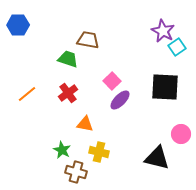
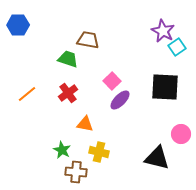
brown cross: rotated 10 degrees counterclockwise
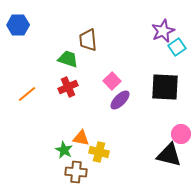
purple star: rotated 20 degrees clockwise
brown trapezoid: rotated 105 degrees counterclockwise
red cross: moved 6 px up; rotated 12 degrees clockwise
orange triangle: moved 4 px left, 14 px down
green star: moved 2 px right
black triangle: moved 12 px right, 3 px up
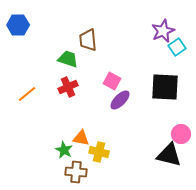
pink square: rotated 18 degrees counterclockwise
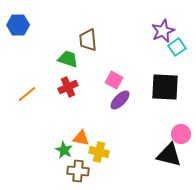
pink square: moved 2 px right, 1 px up
brown cross: moved 2 px right, 1 px up
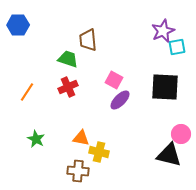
cyan square: rotated 24 degrees clockwise
orange line: moved 2 px up; rotated 18 degrees counterclockwise
green star: moved 28 px left, 11 px up
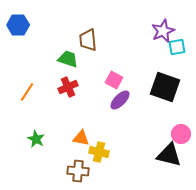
black square: rotated 16 degrees clockwise
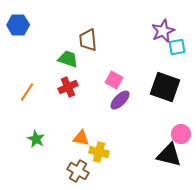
brown cross: rotated 25 degrees clockwise
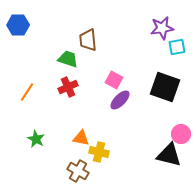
purple star: moved 1 px left, 3 px up; rotated 15 degrees clockwise
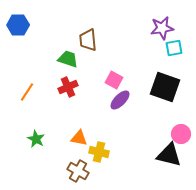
cyan square: moved 3 px left, 1 px down
orange triangle: moved 2 px left
